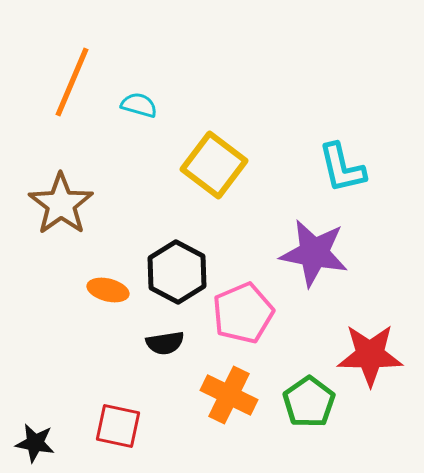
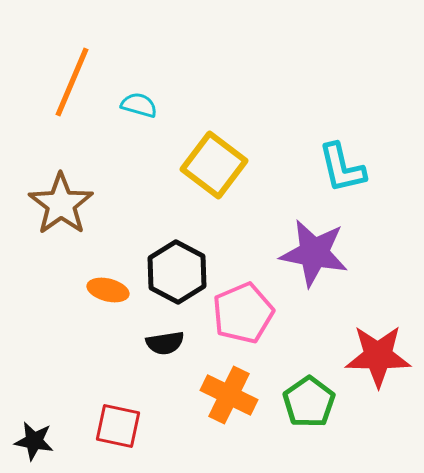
red star: moved 8 px right, 1 px down
black star: moved 1 px left, 2 px up
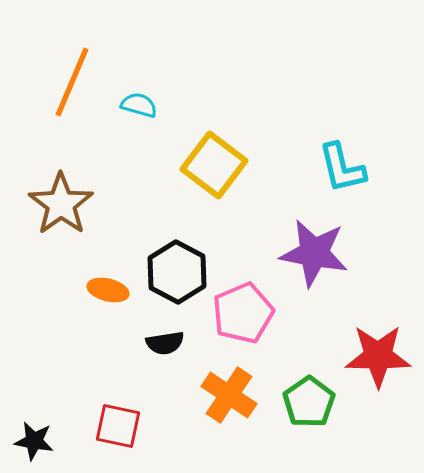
orange cross: rotated 8 degrees clockwise
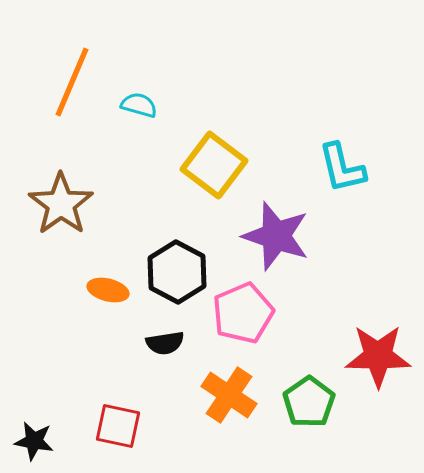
purple star: moved 38 px left, 17 px up; rotated 8 degrees clockwise
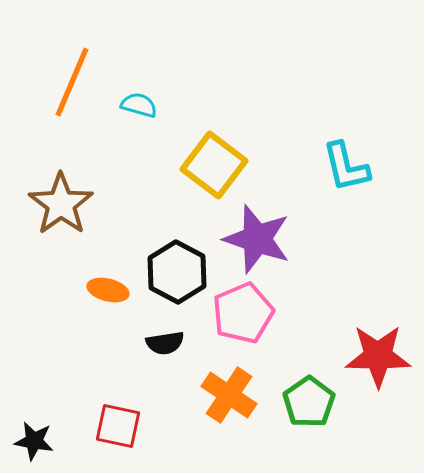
cyan L-shape: moved 4 px right, 1 px up
purple star: moved 19 px left, 3 px down
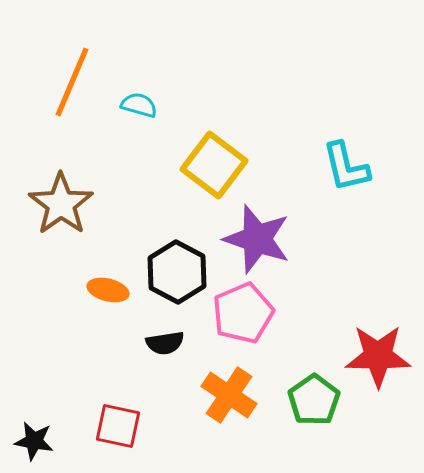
green pentagon: moved 5 px right, 2 px up
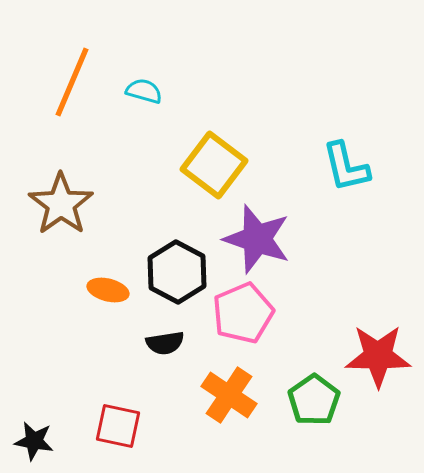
cyan semicircle: moved 5 px right, 14 px up
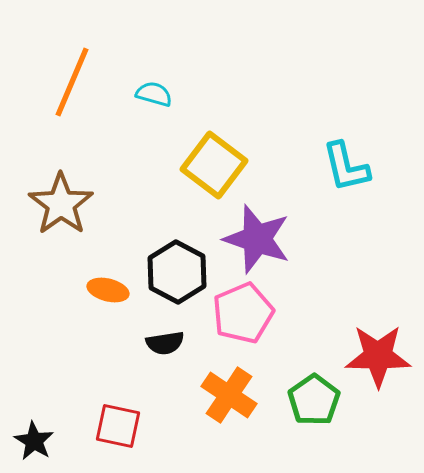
cyan semicircle: moved 10 px right, 3 px down
black star: rotated 21 degrees clockwise
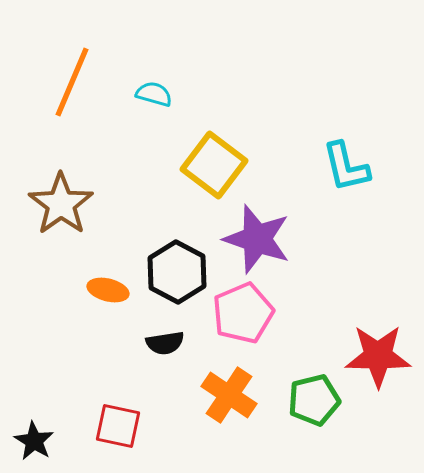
green pentagon: rotated 21 degrees clockwise
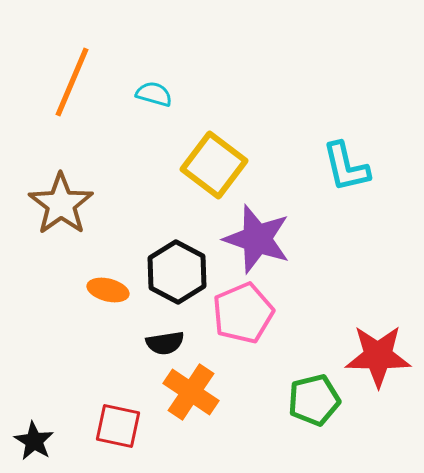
orange cross: moved 38 px left, 3 px up
